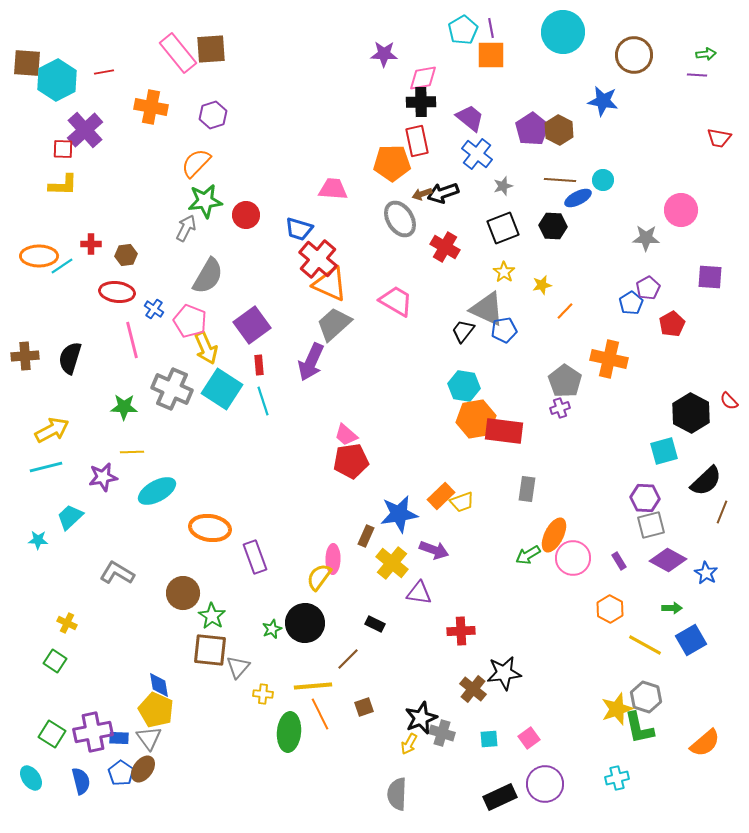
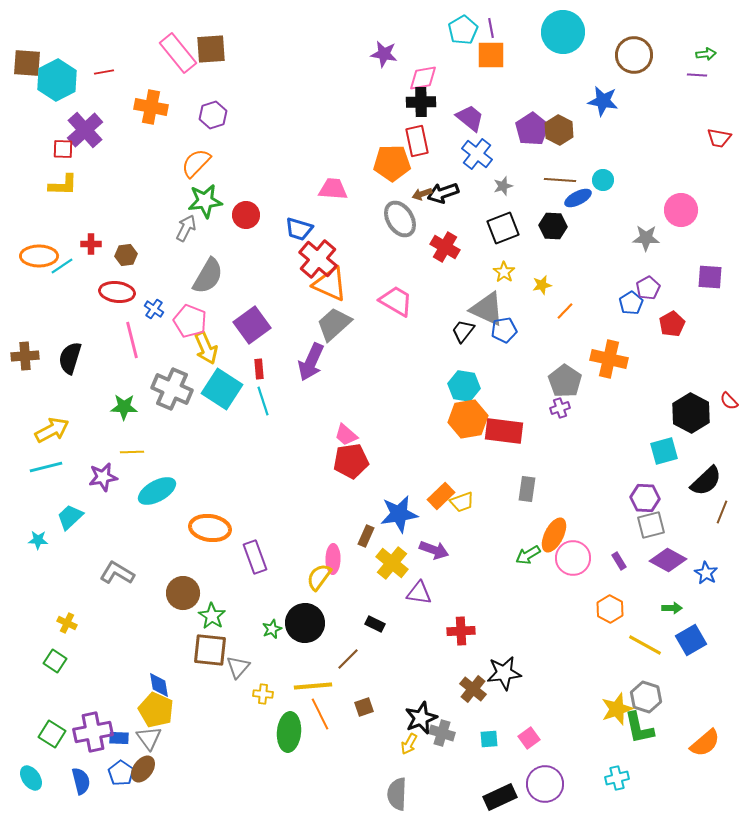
purple star at (384, 54): rotated 8 degrees clockwise
red rectangle at (259, 365): moved 4 px down
orange hexagon at (476, 419): moved 8 px left
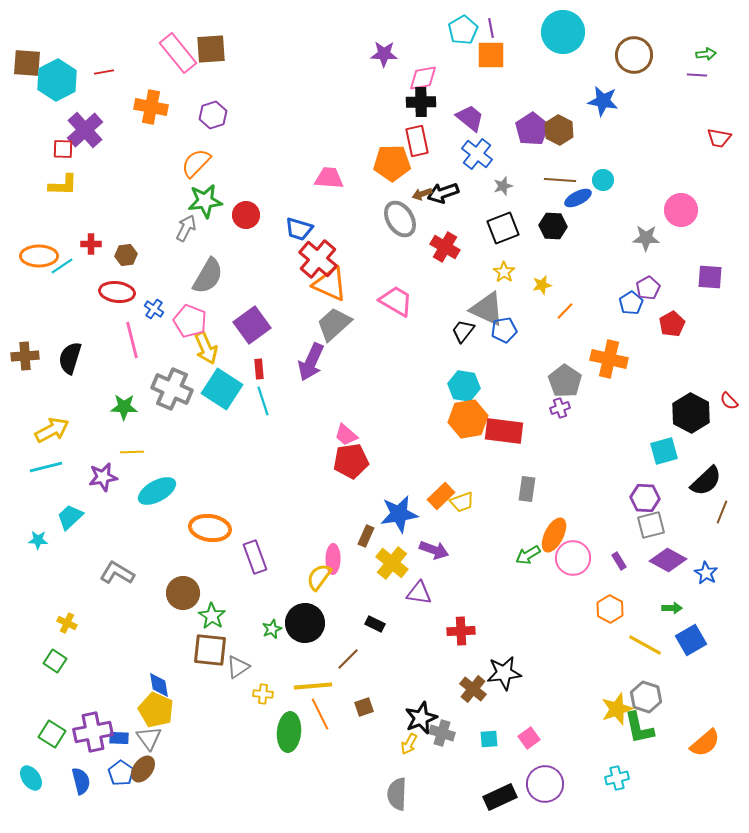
purple star at (384, 54): rotated 8 degrees counterclockwise
pink trapezoid at (333, 189): moved 4 px left, 11 px up
gray triangle at (238, 667): rotated 15 degrees clockwise
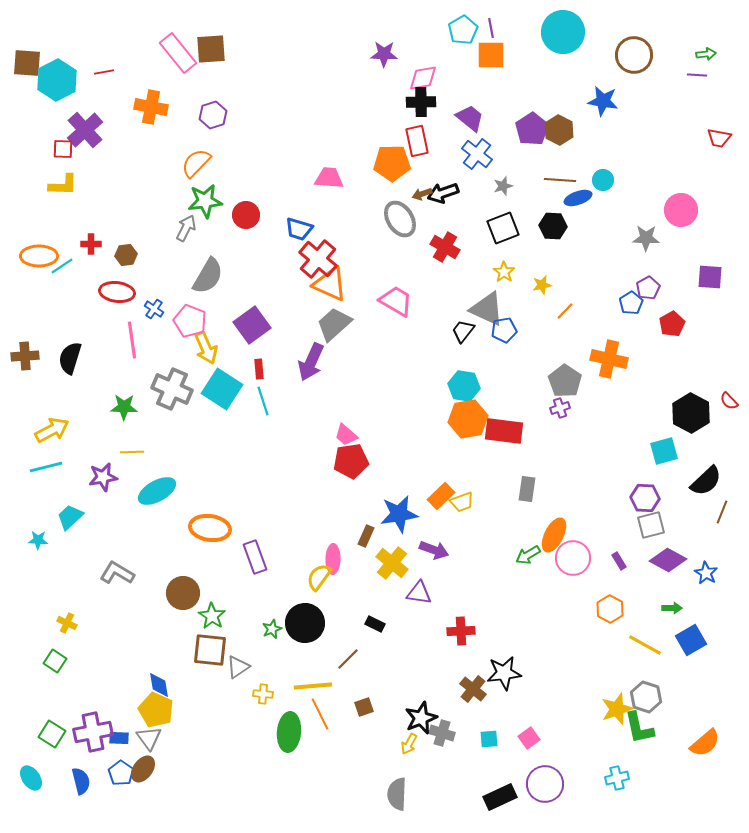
blue ellipse at (578, 198): rotated 8 degrees clockwise
pink line at (132, 340): rotated 6 degrees clockwise
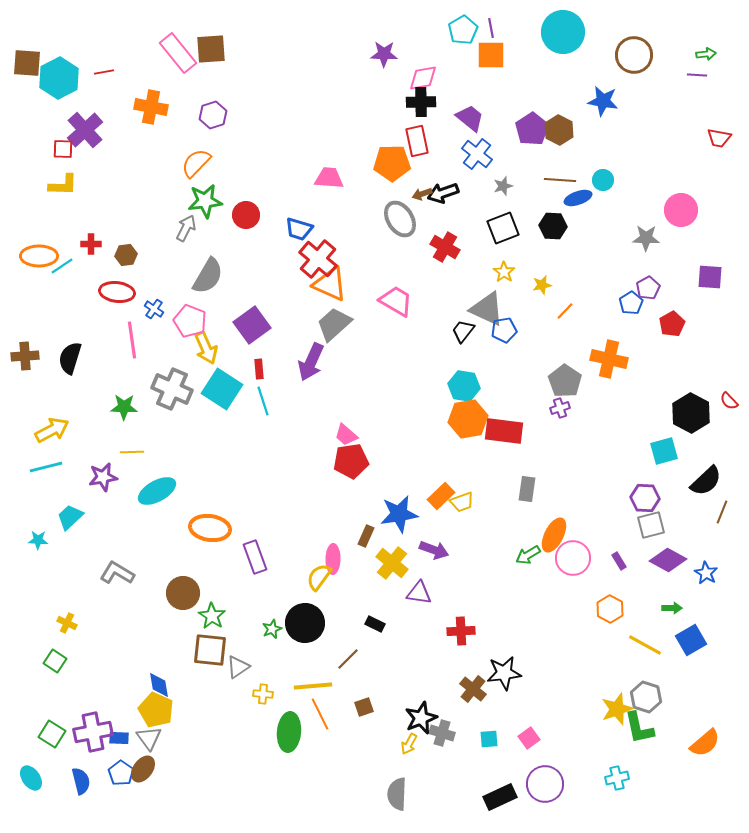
cyan hexagon at (57, 80): moved 2 px right, 2 px up
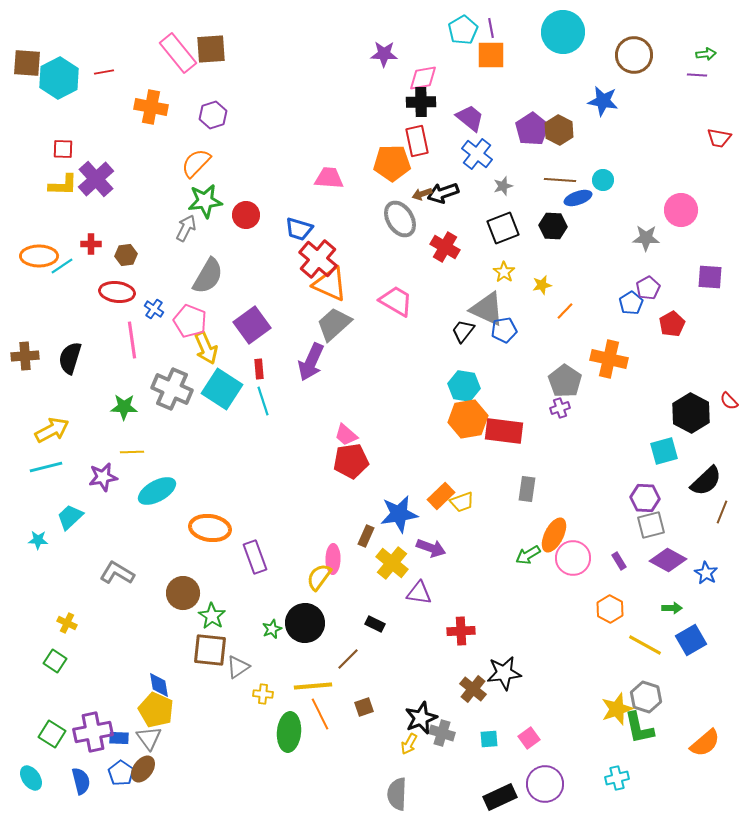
purple cross at (85, 130): moved 11 px right, 49 px down
purple arrow at (434, 550): moved 3 px left, 2 px up
